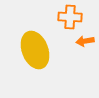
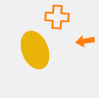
orange cross: moved 13 px left
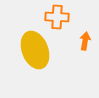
orange arrow: rotated 108 degrees clockwise
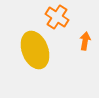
orange cross: rotated 30 degrees clockwise
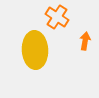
yellow ellipse: rotated 18 degrees clockwise
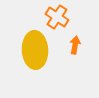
orange arrow: moved 10 px left, 4 px down
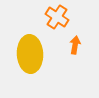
yellow ellipse: moved 5 px left, 4 px down
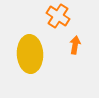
orange cross: moved 1 px right, 1 px up
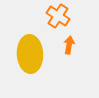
orange arrow: moved 6 px left
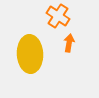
orange arrow: moved 2 px up
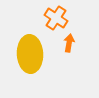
orange cross: moved 2 px left, 2 px down
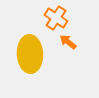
orange arrow: moved 1 px left, 1 px up; rotated 60 degrees counterclockwise
